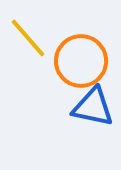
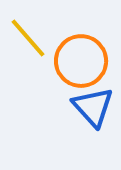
blue triangle: rotated 36 degrees clockwise
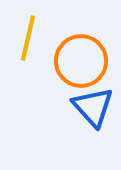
yellow line: rotated 54 degrees clockwise
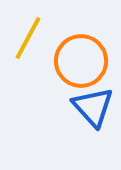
yellow line: rotated 15 degrees clockwise
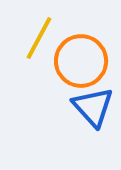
yellow line: moved 11 px right
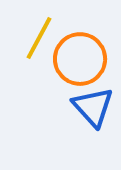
orange circle: moved 1 px left, 2 px up
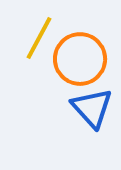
blue triangle: moved 1 px left, 1 px down
